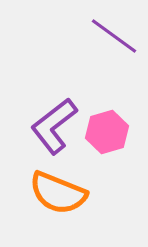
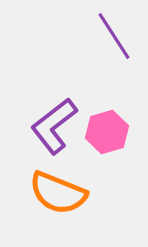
purple line: rotated 21 degrees clockwise
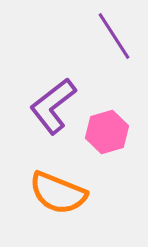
purple L-shape: moved 1 px left, 20 px up
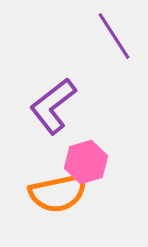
pink hexagon: moved 21 px left, 30 px down
orange semicircle: rotated 34 degrees counterclockwise
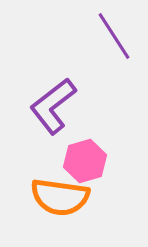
pink hexagon: moved 1 px left, 1 px up
orange semicircle: moved 2 px right, 4 px down; rotated 20 degrees clockwise
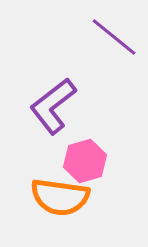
purple line: moved 1 px down; rotated 18 degrees counterclockwise
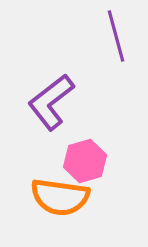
purple line: moved 2 px right, 1 px up; rotated 36 degrees clockwise
purple L-shape: moved 2 px left, 4 px up
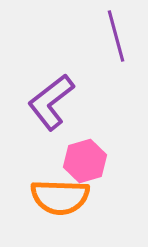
orange semicircle: rotated 6 degrees counterclockwise
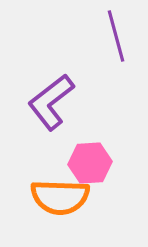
pink hexagon: moved 5 px right, 2 px down; rotated 12 degrees clockwise
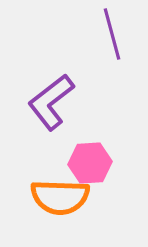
purple line: moved 4 px left, 2 px up
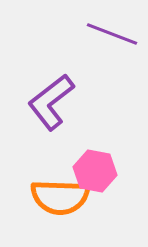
purple line: rotated 54 degrees counterclockwise
pink hexagon: moved 5 px right, 8 px down; rotated 15 degrees clockwise
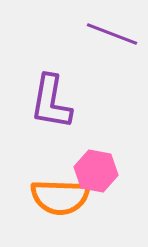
purple L-shape: rotated 42 degrees counterclockwise
pink hexagon: moved 1 px right
